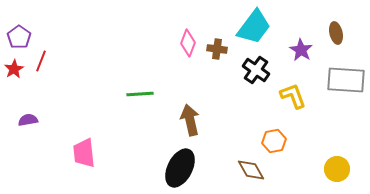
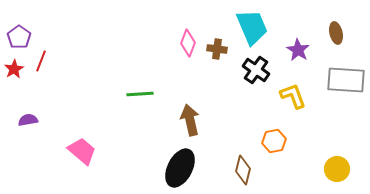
cyan trapezoid: moved 2 px left; rotated 60 degrees counterclockwise
purple star: moved 3 px left
pink trapezoid: moved 2 px left, 2 px up; rotated 136 degrees clockwise
brown diamond: moved 8 px left; rotated 44 degrees clockwise
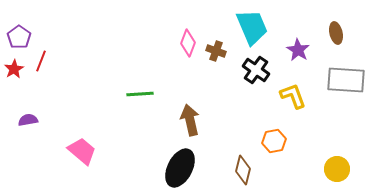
brown cross: moved 1 px left, 2 px down; rotated 12 degrees clockwise
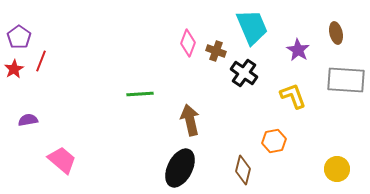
black cross: moved 12 px left, 3 px down
pink trapezoid: moved 20 px left, 9 px down
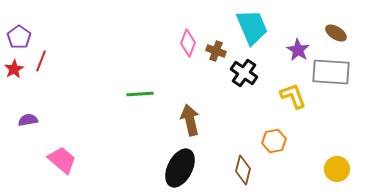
brown ellipse: rotated 45 degrees counterclockwise
gray rectangle: moved 15 px left, 8 px up
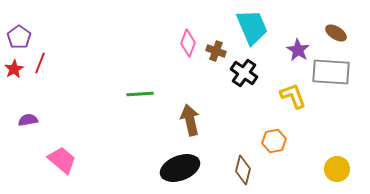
red line: moved 1 px left, 2 px down
black ellipse: rotated 42 degrees clockwise
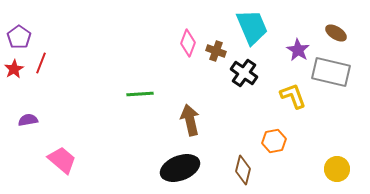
red line: moved 1 px right
gray rectangle: rotated 9 degrees clockwise
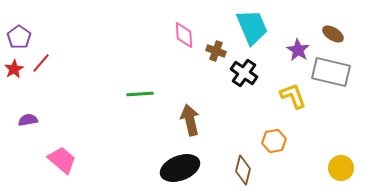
brown ellipse: moved 3 px left, 1 px down
pink diamond: moved 4 px left, 8 px up; rotated 24 degrees counterclockwise
red line: rotated 20 degrees clockwise
yellow circle: moved 4 px right, 1 px up
